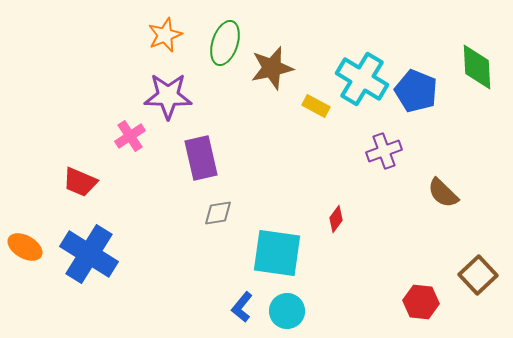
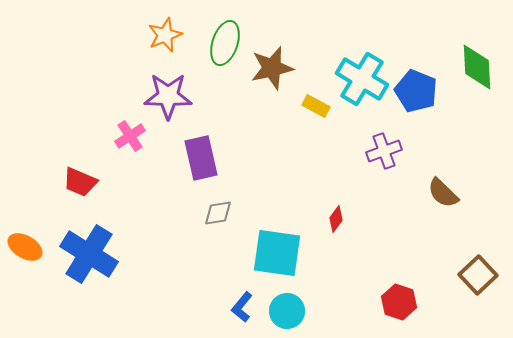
red hexagon: moved 22 px left; rotated 12 degrees clockwise
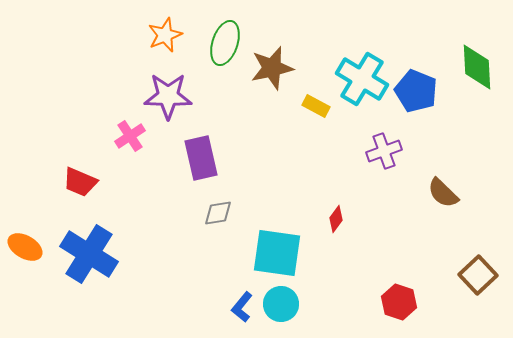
cyan circle: moved 6 px left, 7 px up
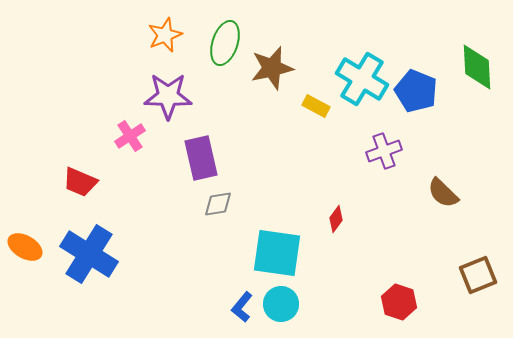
gray diamond: moved 9 px up
brown square: rotated 21 degrees clockwise
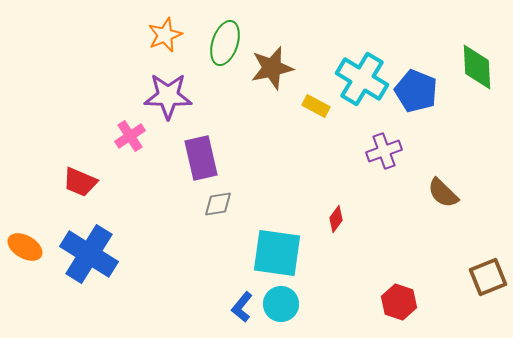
brown square: moved 10 px right, 2 px down
